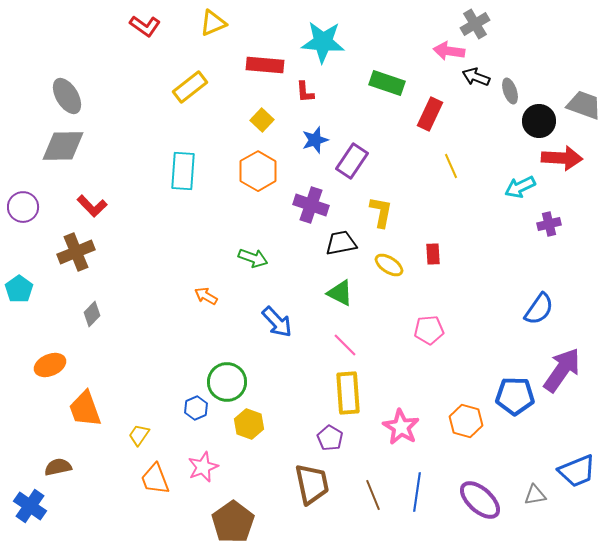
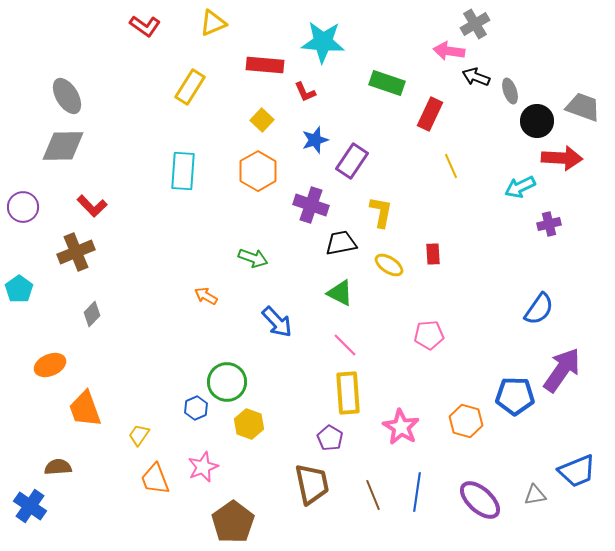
yellow rectangle at (190, 87): rotated 20 degrees counterclockwise
red L-shape at (305, 92): rotated 20 degrees counterclockwise
gray trapezoid at (584, 105): moved 1 px left, 2 px down
black circle at (539, 121): moved 2 px left
pink pentagon at (429, 330): moved 5 px down
brown semicircle at (58, 467): rotated 8 degrees clockwise
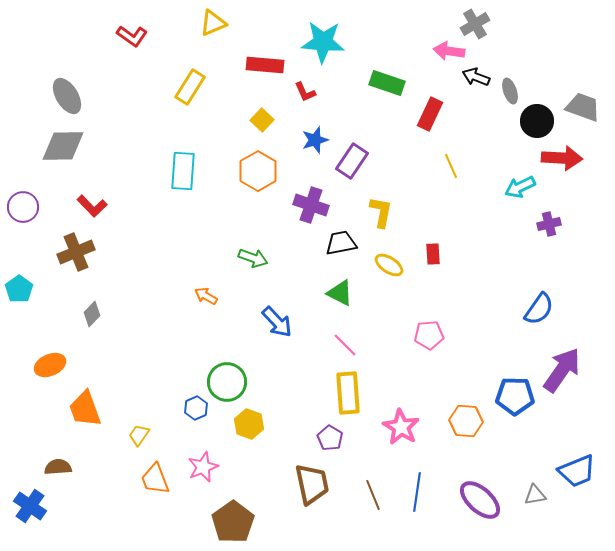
red L-shape at (145, 26): moved 13 px left, 10 px down
orange hexagon at (466, 421): rotated 12 degrees counterclockwise
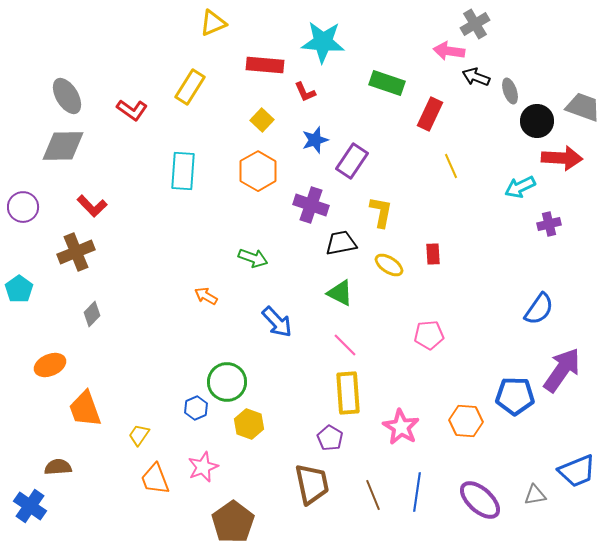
red L-shape at (132, 36): moved 74 px down
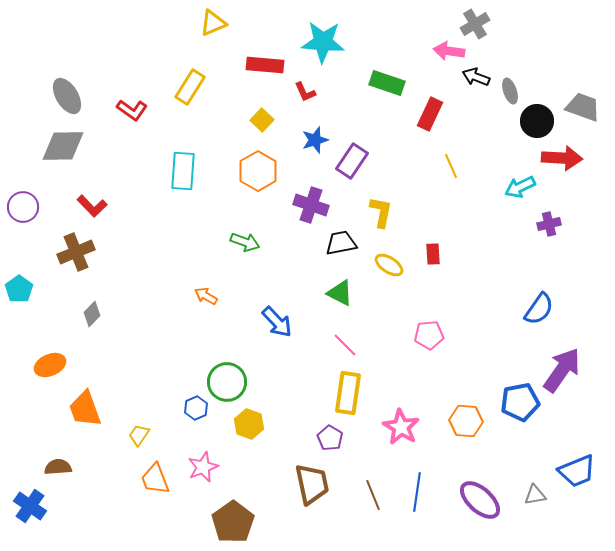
green arrow at (253, 258): moved 8 px left, 16 px up
yellow rectangle at (348, 393): rotated 12 degrees clockwise
blue pentagon at (515, 396): moved 5 px right, 6 px down; rotated 12 degrees counterclockwise
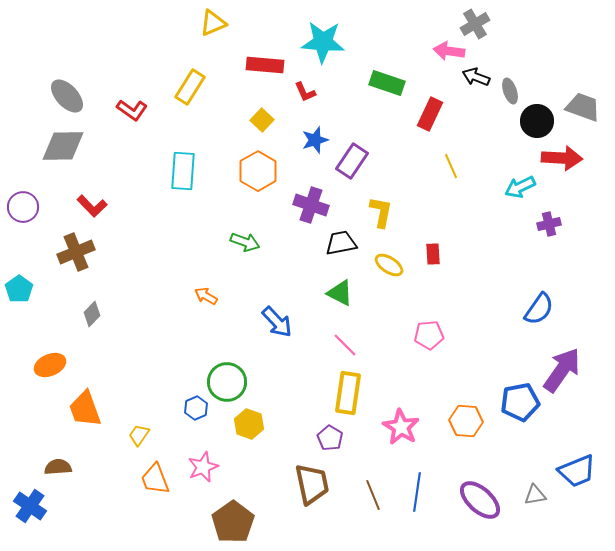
gray ellipse at (67, 96): rotated 12 degrees counterclockwise
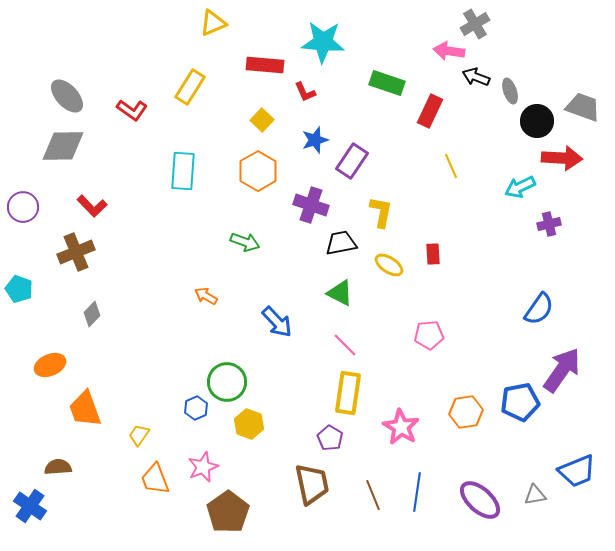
red rectangle at (430, 114): moved 3 px up
cyan pentagon at (19, 289): rotated 16 degrees counterclockwise
orange hexagon at (466, 421): moved 9 px up; rotated 12 degrees counterclockwise
brown pentagon at (233, 522): moved 5 px left, 10 px up
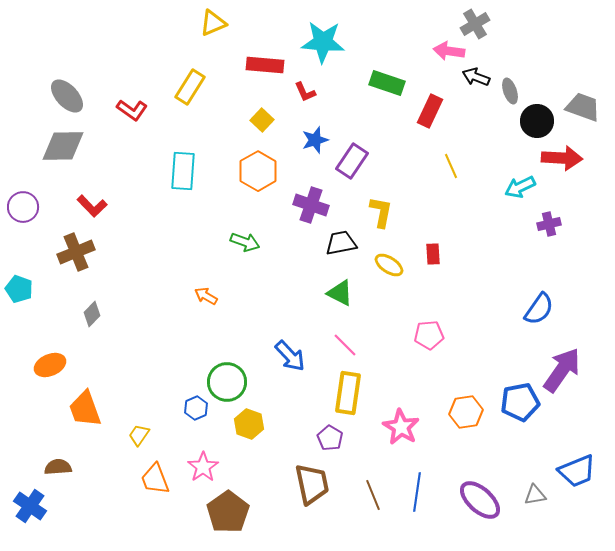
blue arrow at (277, 322): moved 13 px right, 34 px down
pink star at (203, 467): rotated 12 degrees counterclockwise
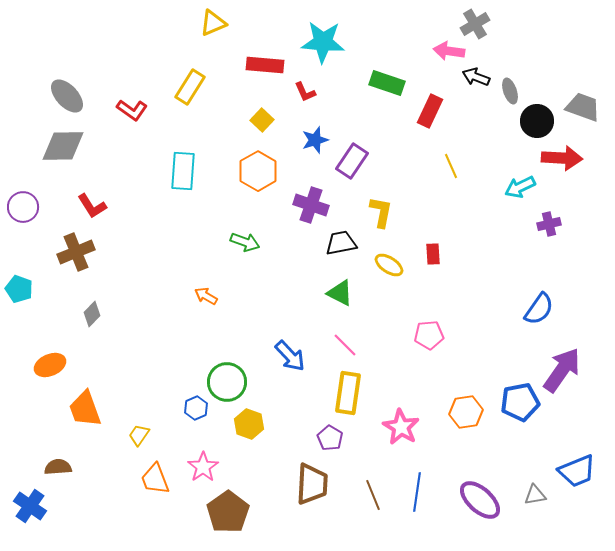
red L-shape at (92, 206): rotated 12 degrees clockwise
brown trapezoid at (312, 484): rotated 15 degrees clockwise
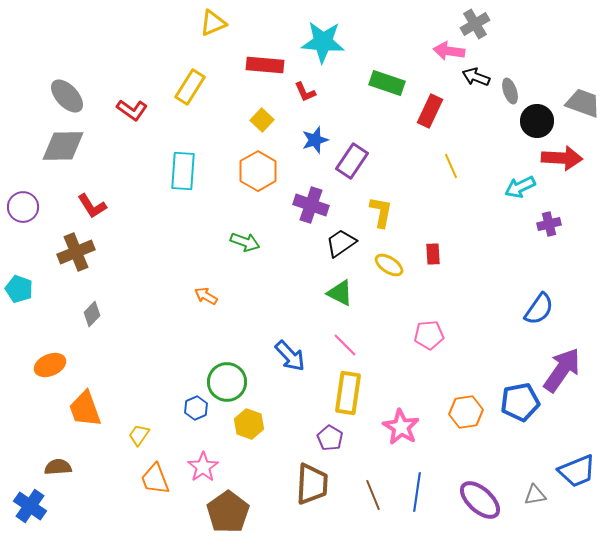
gray trapezoid at (583, 107): moved 4 px up
black trapezoid at (341, 243): rotated 24 degrees counterclockwise
